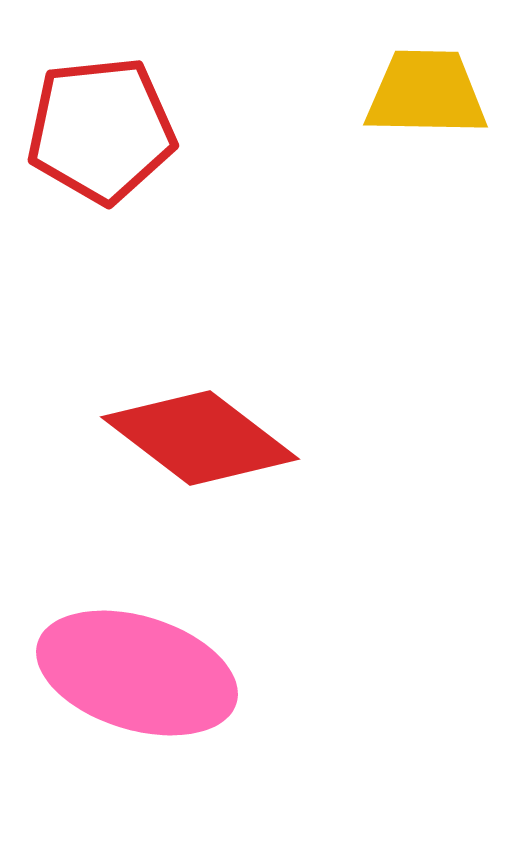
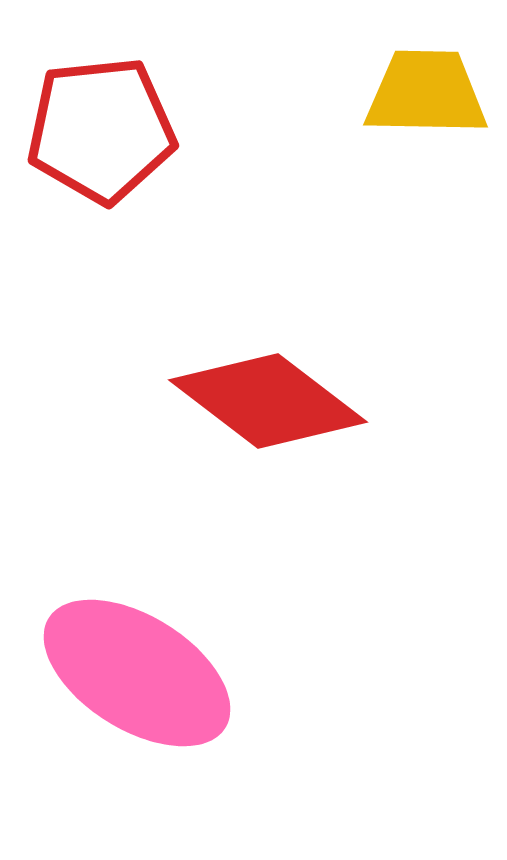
red diamond: moved 68 px right, 37 px up
pink ellipse: rotated 15 degrees clockwise
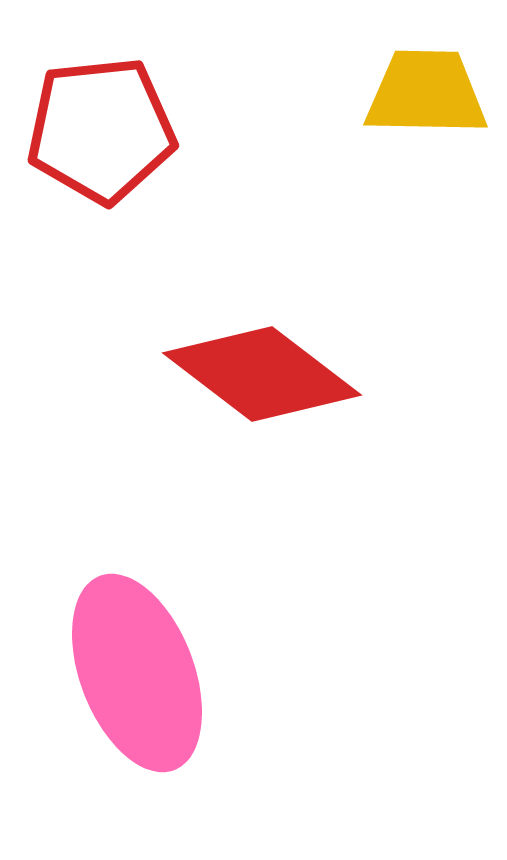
red diamond: moved 6 px left, 27 px up
pink ellipse: rotated 37 degrees clockwise
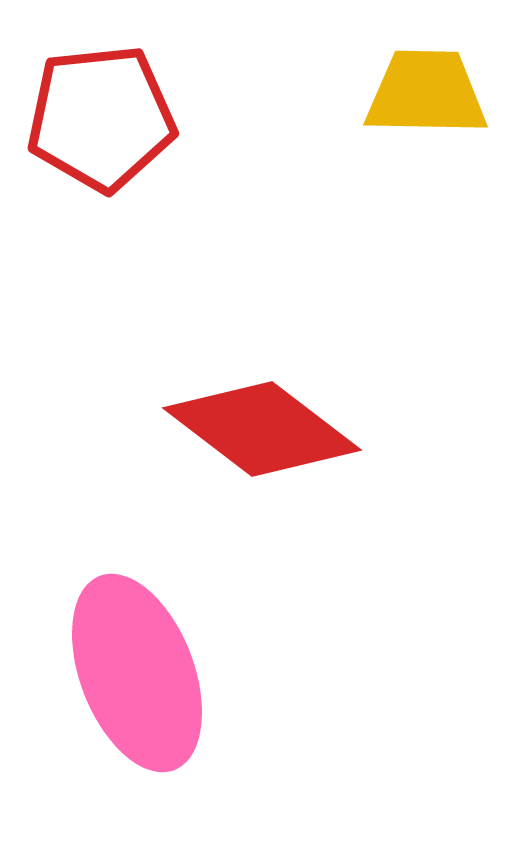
red pentagon: moved 12 px up
red diamond: moved 55 px down
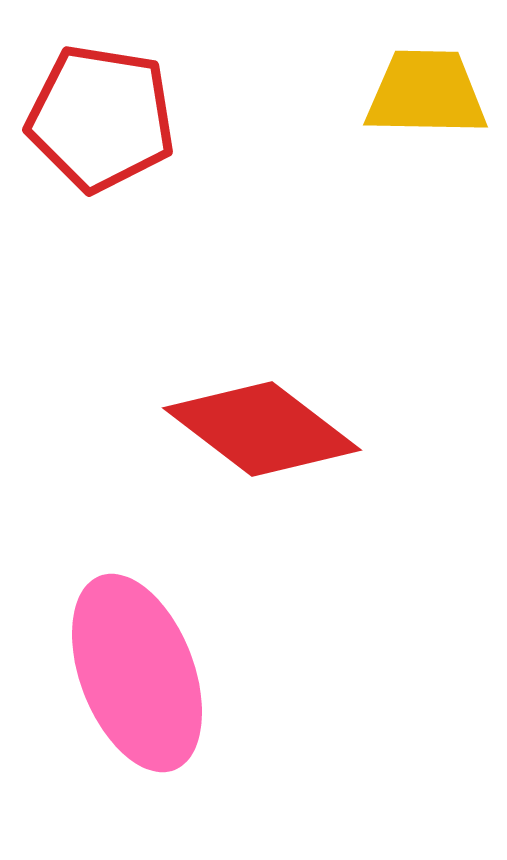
red pentagon: rotated 15 degrees clockwise
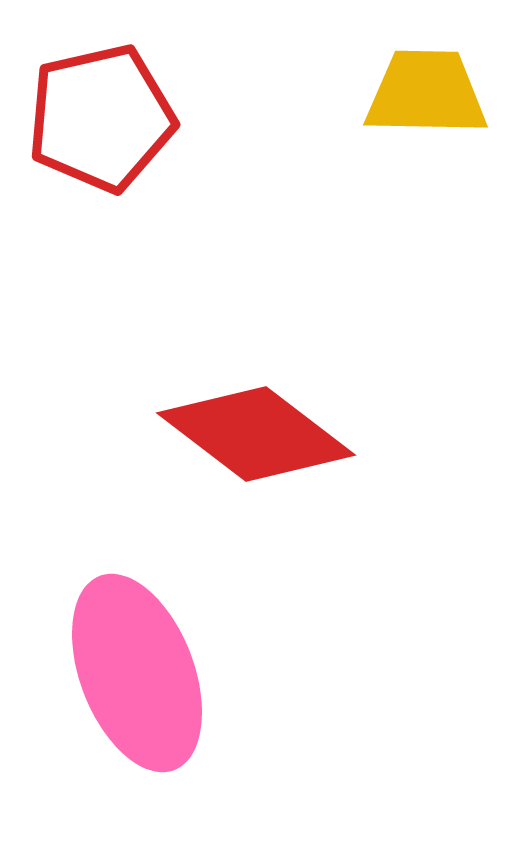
red pentagon: rotated 22 degrees counterclockwise
red diamond: moved 6 px left, 5 px down
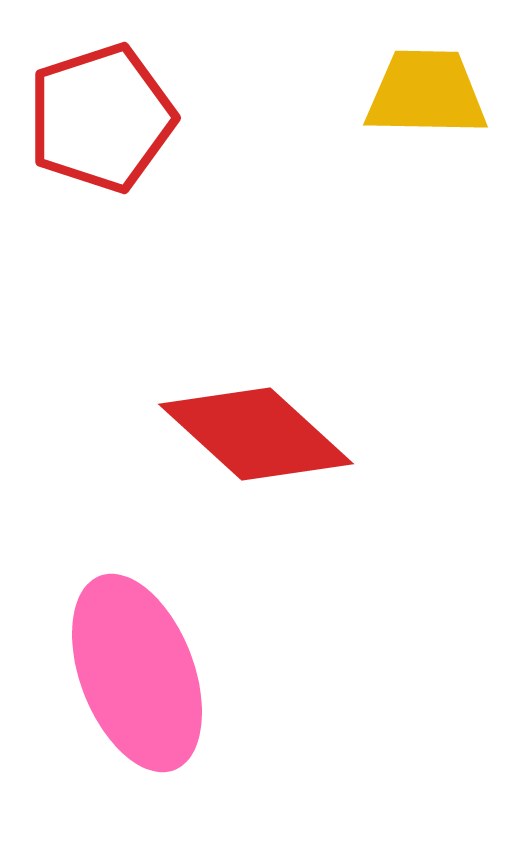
red pentagon: rotated 5 degrees counterclockwise
red diamond: rotated 5 degrees clockwise
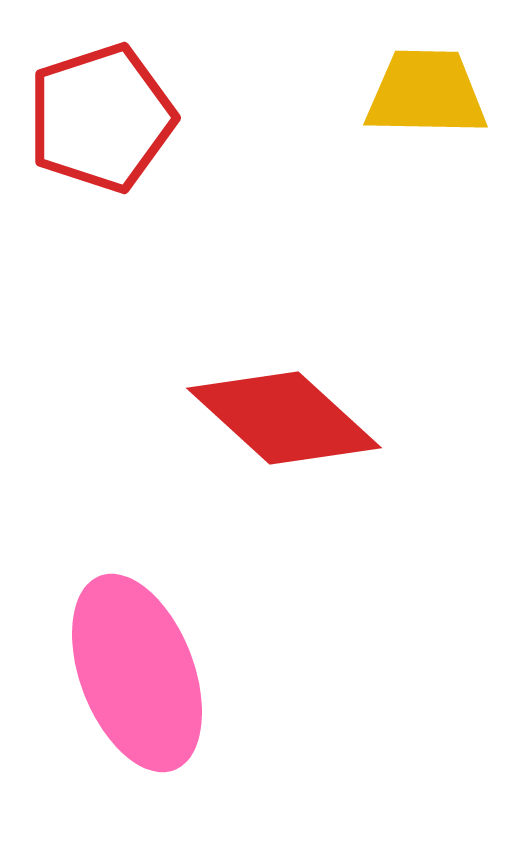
red diamond: moved 28 px right, 16 px up
